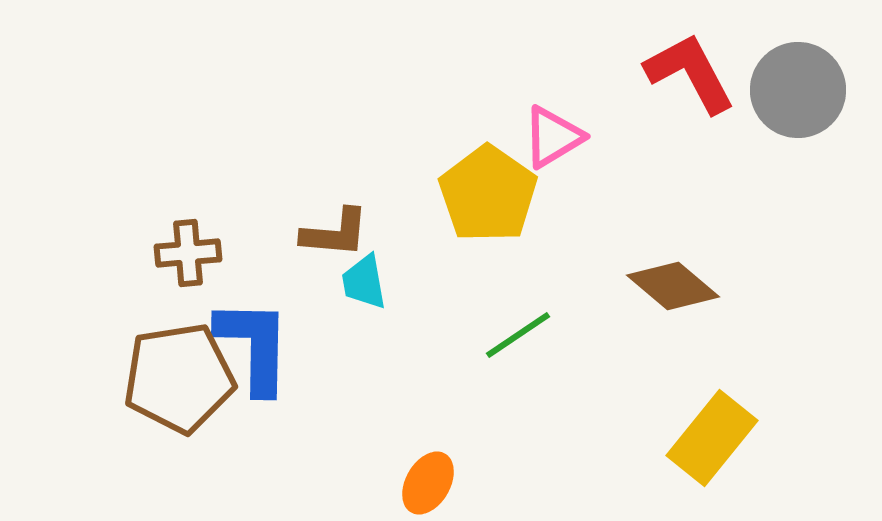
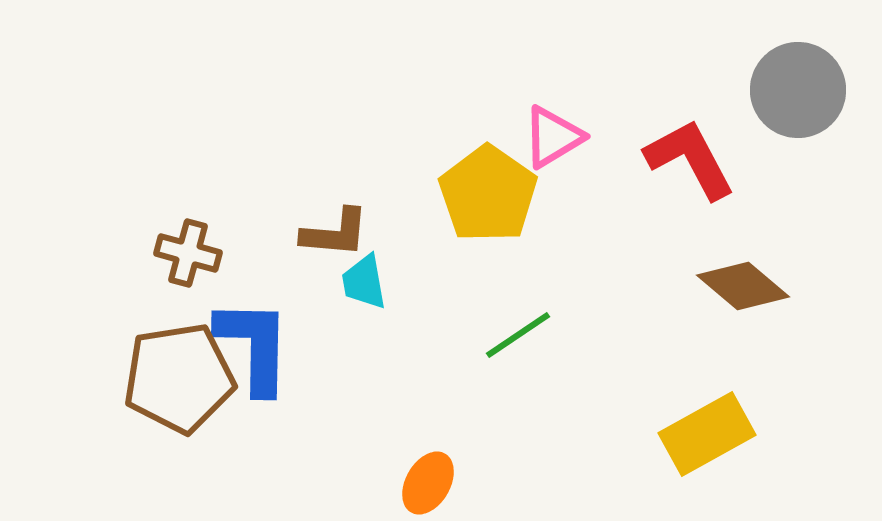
red L-shape: moved 86 px down
brown cross: rotated 20 degrees clockwise
brown diamond: moved 70 px right
yellow rectangle: moved 5 px left, 4 px up; rotated 22 degrees clockwise
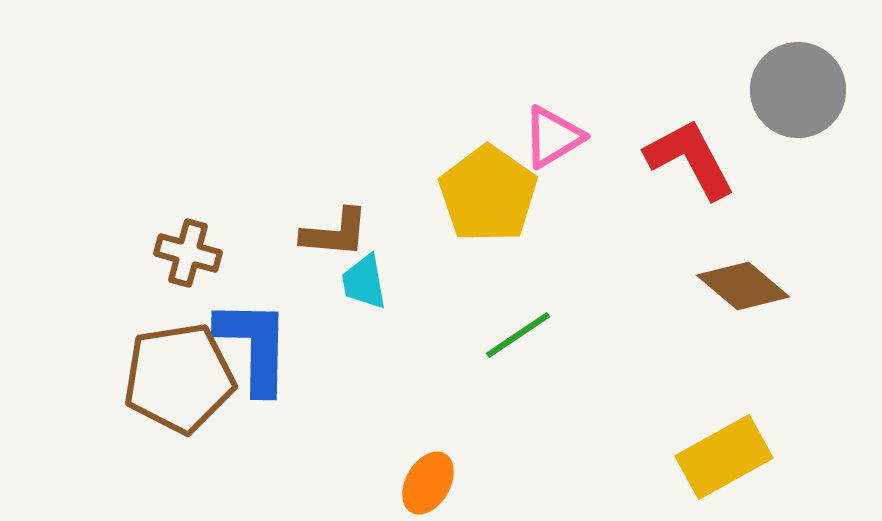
yellow rectangle: moved 17 px right, 23 px down
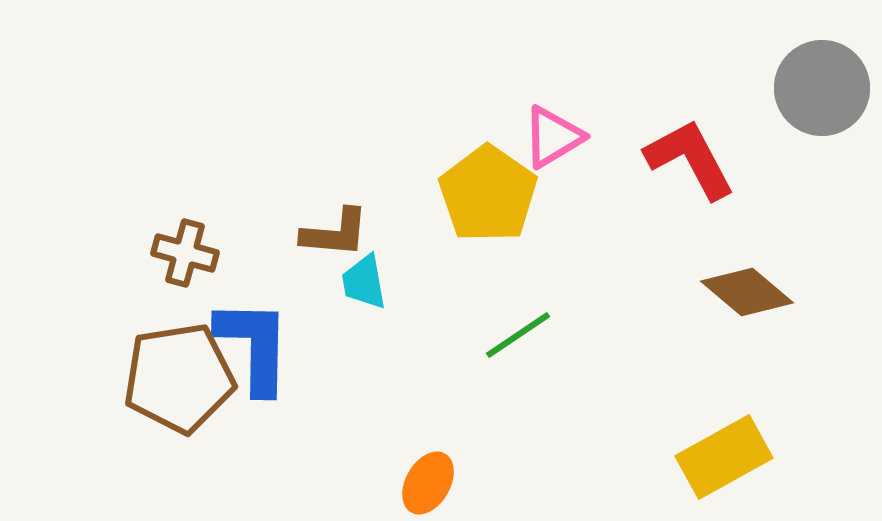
gray circle: moved 24 px right, 2 px up
brown cross: moved 3 px left
brown diamond: moved 4 px right, 6 px down
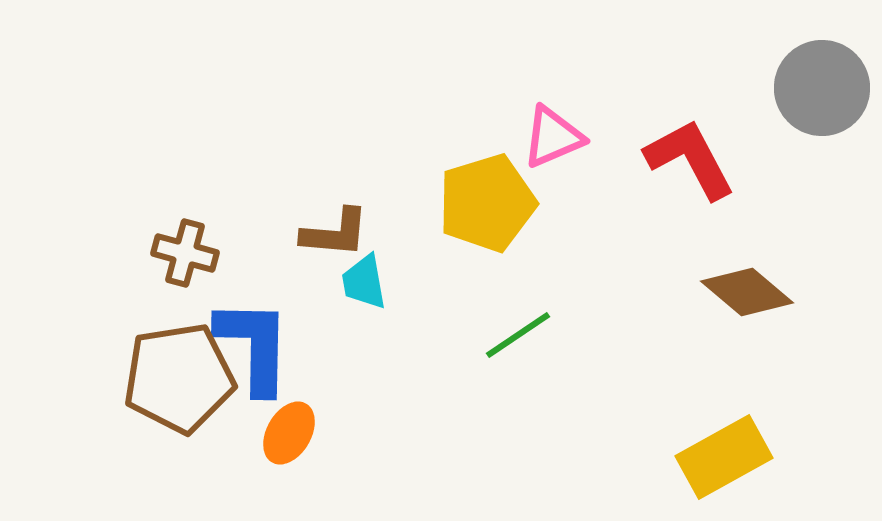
pink triangle: rotated 8 degrees clockwise
yellow pentagon: moved 1 px left, 9 px down; rotated 20 degrees clockwise
orange ellipse: moved 139 px left, 50 px up
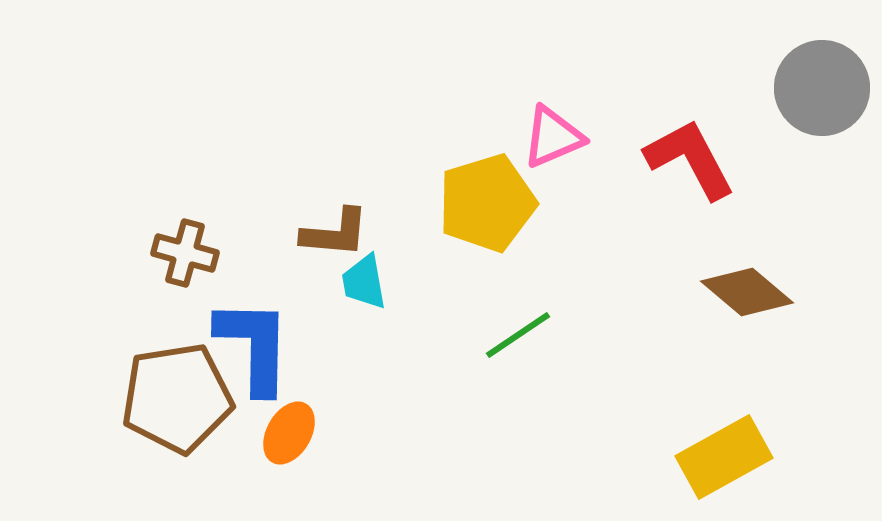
brown pentagon: moved 2 px left, 20 px down
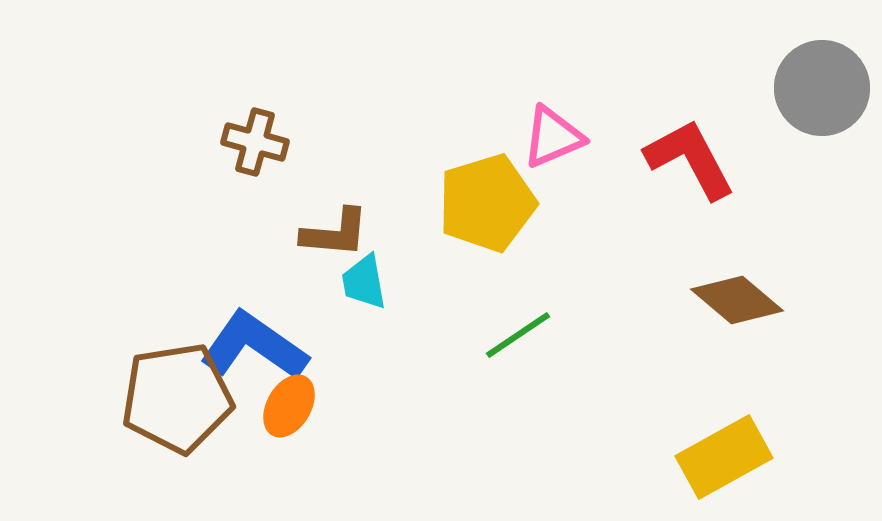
brown cross: moved 70 px right, 111 px up
brown diamond: moved 10 px left, 8 px down
blue L-shape: rotated 56 degrees counterclockwise
orange ellipse: moved 27 px up
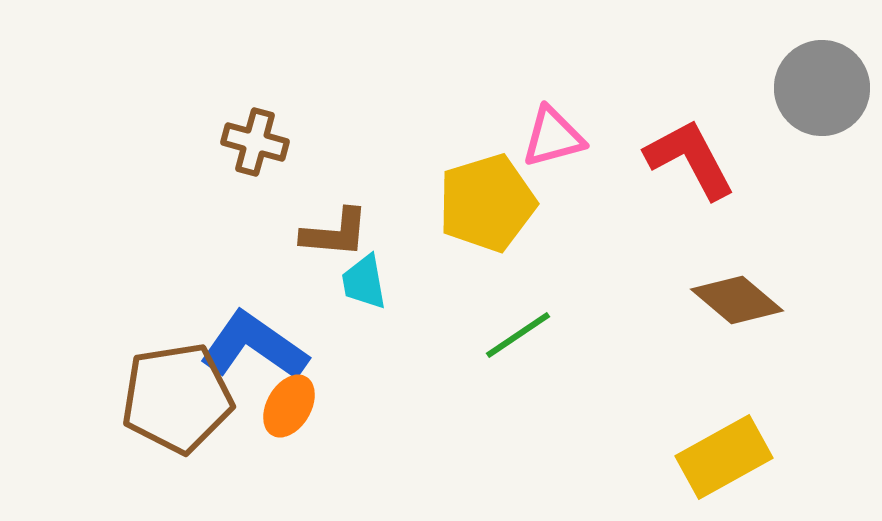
pink triangle: rotated 8 degrees clockwise
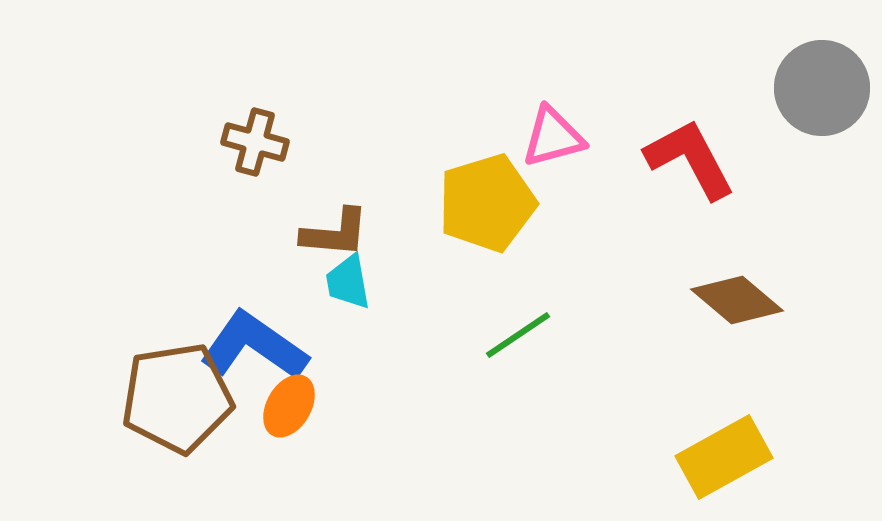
cyan trapezoid: moved 16 px left
